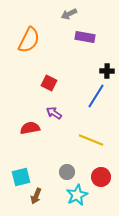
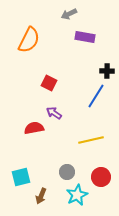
red semicircle: moved 4 px right
yellow line: rotated 35 degrees counterclockwise
brown arrow: moved 5 px right
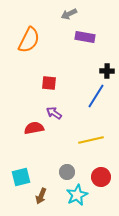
red square: rotated 21 degrees counterclockwise
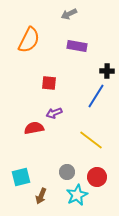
purple rectangle: moved 8 px left, 9 px down
purple arrow: rotated 56 degrees counterclockwise
yellow line: rotated 50 degrees clockwise
red circle: moved 4 px left
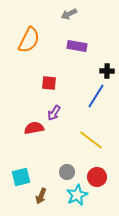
purple arrow: rotated 35 degrees counterclockwise
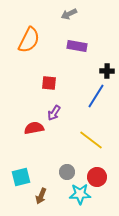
cyan star: moved 3 px right, 1 px up; rotated 25 degrees clockwise
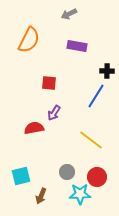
cyan square: moved 1 px up
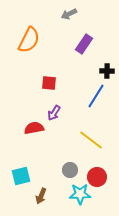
purple rectangle: moved 7 px right, 2 px up; rotated 66 degrees counterclockwise
gray circle: moved 3 px right, 2 px up
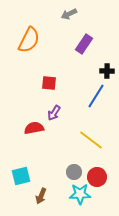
gray circle: moved 4 px right, 2 px down
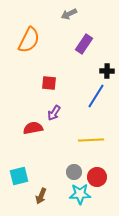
red semicircle: moved 1 px left
yellow line: rotated 40 degrees counterclockwise
cyan square: moved 2 px left
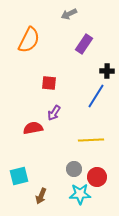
gray circle: moved 3 px up
